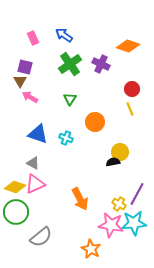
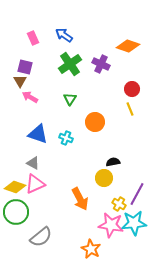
yellow circle: moved 16 px left, 26 px down
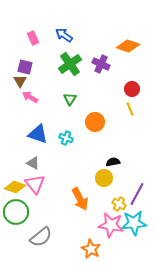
pink triangle: rotated 45 degrees counterclockwise
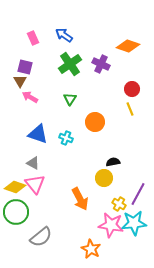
purple line: moved 1 px right
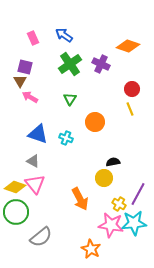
gray triangle: moved 2 px up
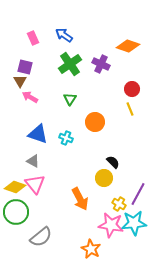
black semicircle: rotated 56 degrees clockwise
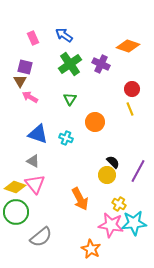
yellow circle: moved 3 px right, 3 px up
purple line: moved 23 px up
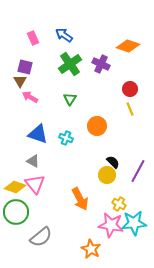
red circle: moved 2 px left
orange circle: moved 2 px right, 4 px down
